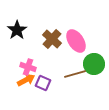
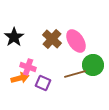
black star: moved 3 px left, 7 px down
green circle: moved 1 px left, 1 px down
orange arrow: moved 6 px left, 2 px up; rotated 12 degrees clockwise
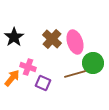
pink ellipse: moved 1 px left, 1 px down; rotated 15 degrees clockwise
green circle: moved 2 px up
orange arrow: moved 8 px left; rotated 36 degrees counterclockwise
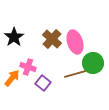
purple square: rotated 14 degrees clockwise
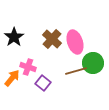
brown line: moved 1 px right, 3 px up
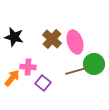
black star: rotated 24 degrees counterclockwise
green circle: moved 1 px right, 1 px down
pink cross: rotated 14 degrees counterclockwise
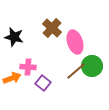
brown cross: moved 11 px up
green circle: moved 2 px left, 2 px down
brown line: rotated 25 degrees counterclockwise
orange arrow: rotated 30 degrees clockwise
